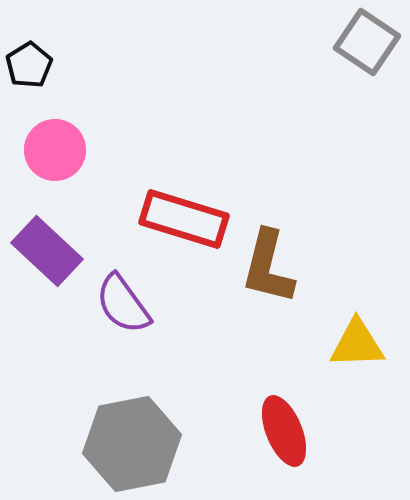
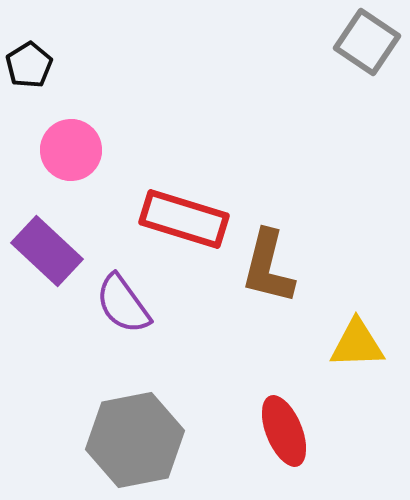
pink circle: moved 16 px right
gray hexagon: moved 3 px right, 4 px up
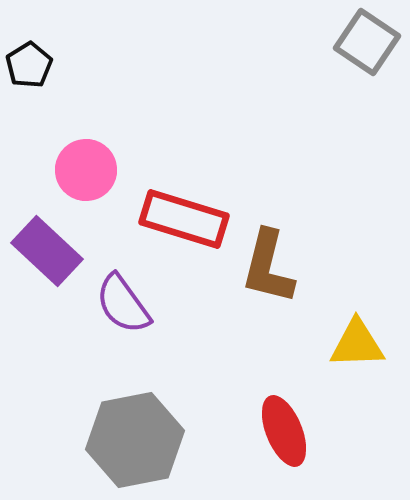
pink circle: moved 15 px right, 20 px down
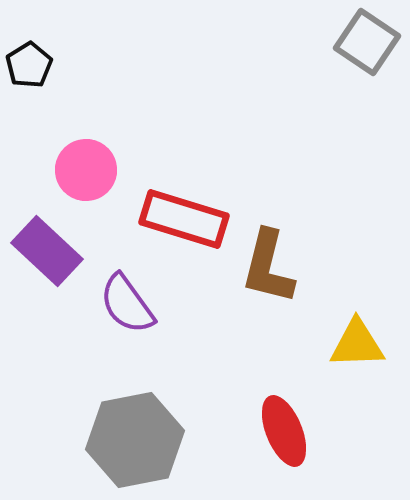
purple semicircle: moved 4 px right
